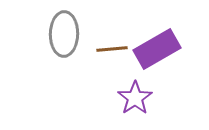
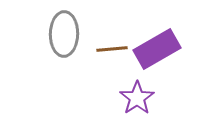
purple star: moved 2 px right
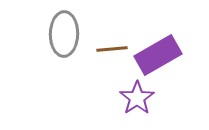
purple rectangle: moved 1 px right, 6 px down
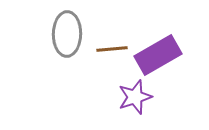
gray ellipse: moved 3 px right
purple star: moved 2 px left, 1 px up; rotated 16 degrees clockwise
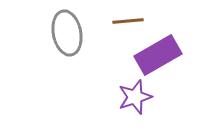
gray ellipse: moved 1 px up; rotated 12 degrees counterclockwise
brown line: moved 16 px right, 28 px up
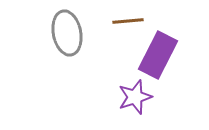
purple rectangle: rotated 33 degrees counterclockwise
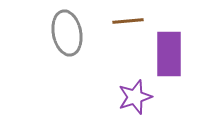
purple rectangle: moved 11 px right, 1 px up; rotated 27 degrees counterclockwise
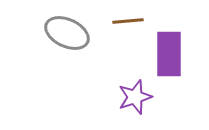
gray ellipse: rotated 54 degrees counterclockwise
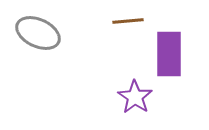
gray ellipse: moved 29 px left
purple star: rotated 20 degrees counterclockwise
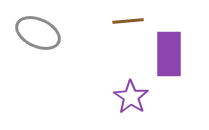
purple star: moved 4 px left
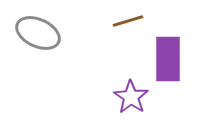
brown line: rotated 12 degrees counterclockwise
purple rectangle: moved 1 px left, 5 px down
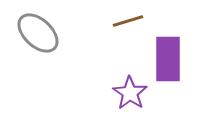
gray ellipse: rotated 18 degrees clockwise
purple star: moved 1 px left, 4 px up
